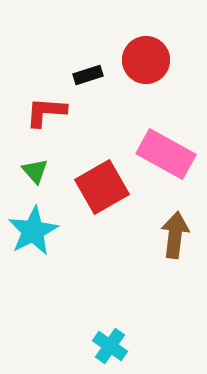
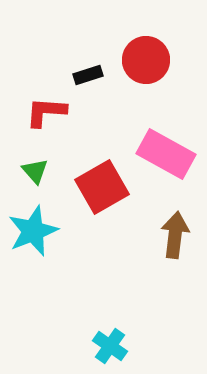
cyan star: rotated 6 degrees clockwise
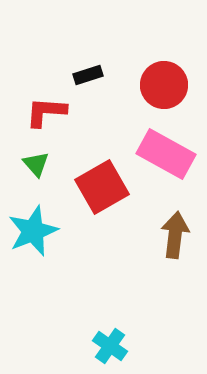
red circle: moved 18 px right, 25 px down
green triangle: moved 1 px right, 7 px up
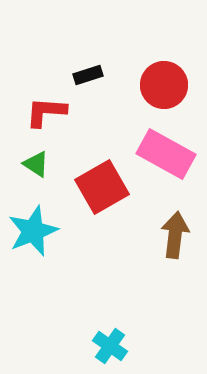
green triangle: rotated 16 degrees counterclockwise
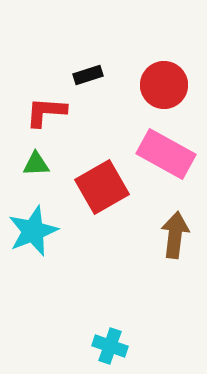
green triangle: rotated 36 degrees counterclockwise
cyan cross: rotated 16 degrees counterclockwise
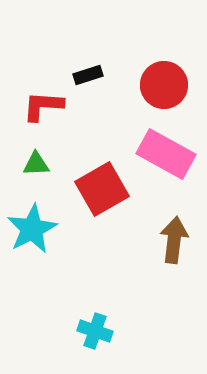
red L-shape: moved 3 px left, 6 px up
red square: moved 2 px down
cyan star: moved 1 px left, 2 px up; rotated 6 degrees counterclockwise
brown arrow: moved 1 px left, 5 px down
cyan cross: moved 15 px left, 15 px up
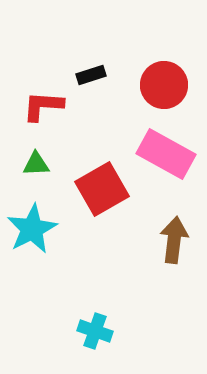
black rectangle: moved 3 px right
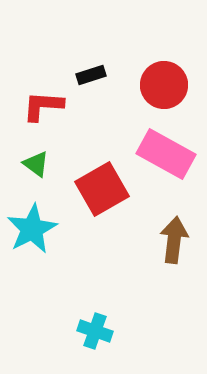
green triangle: rotated 40 degrees clockwise
